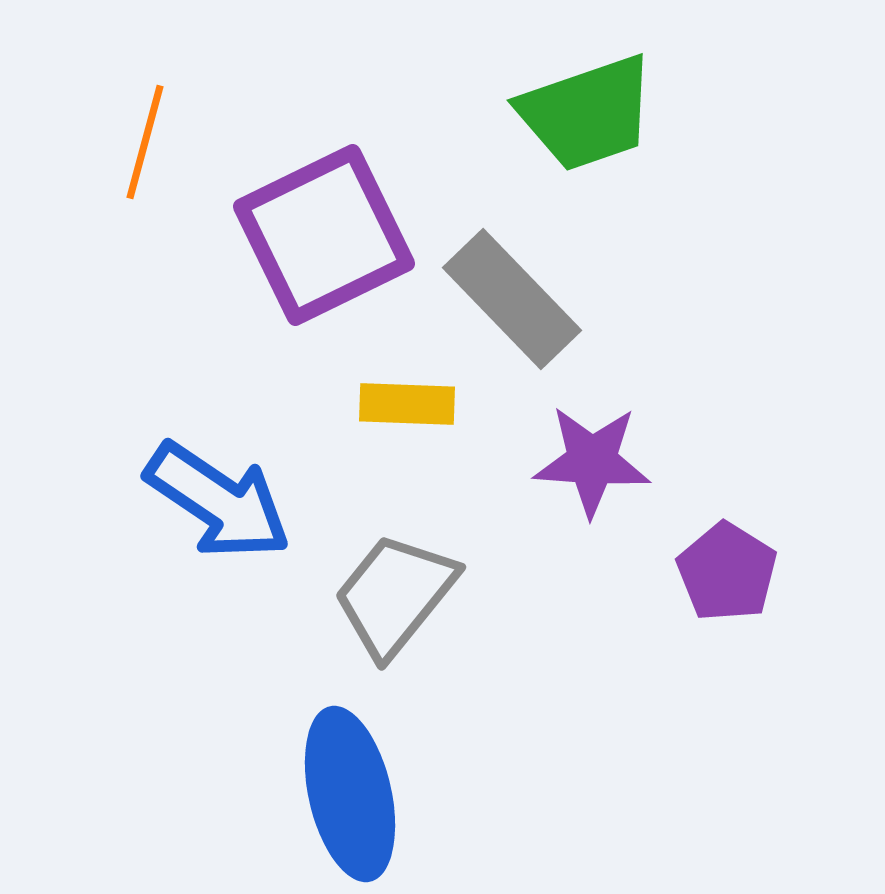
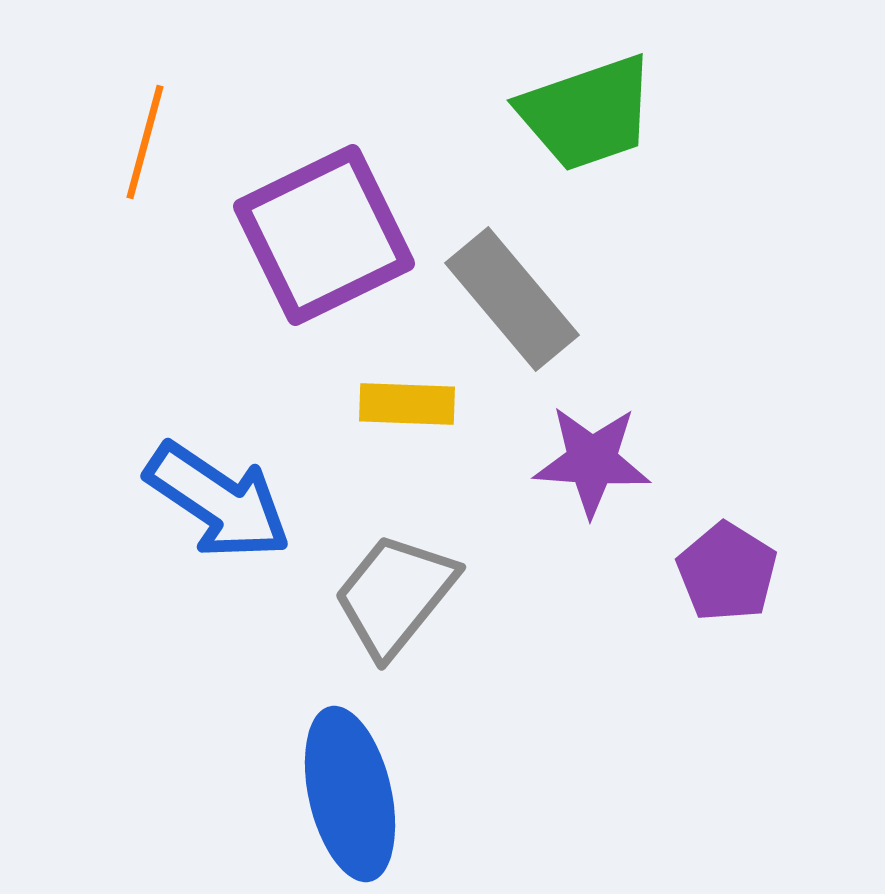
gray rectangle: rotated 4 degrees clockwise
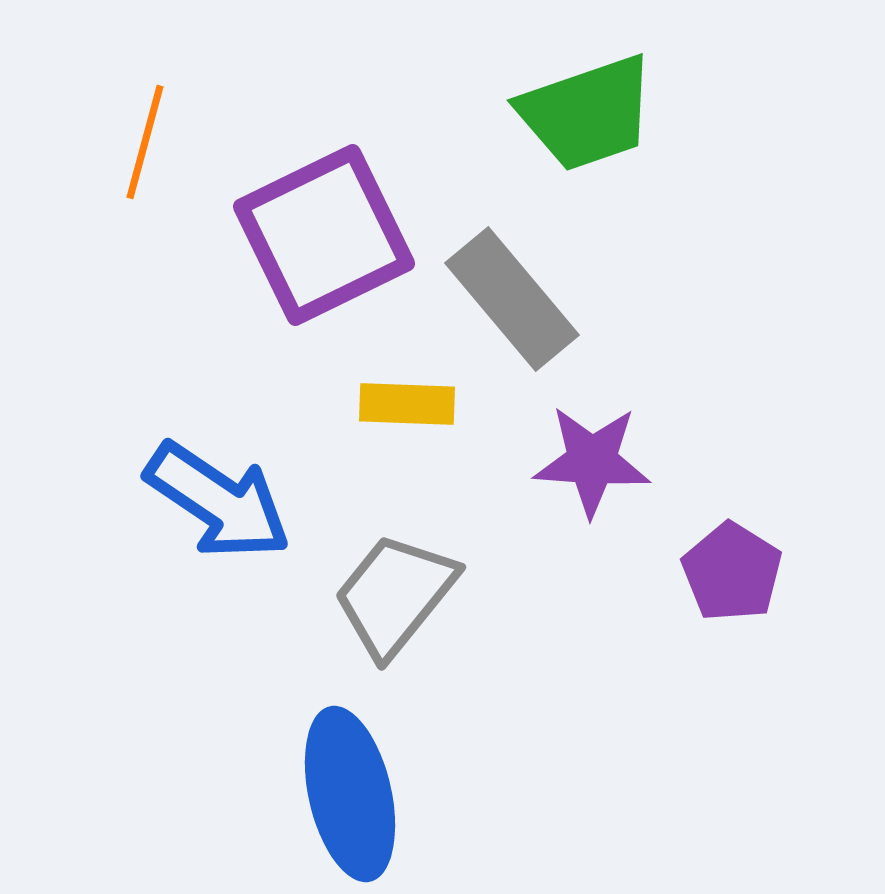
purple pentagon: moved 5 px right
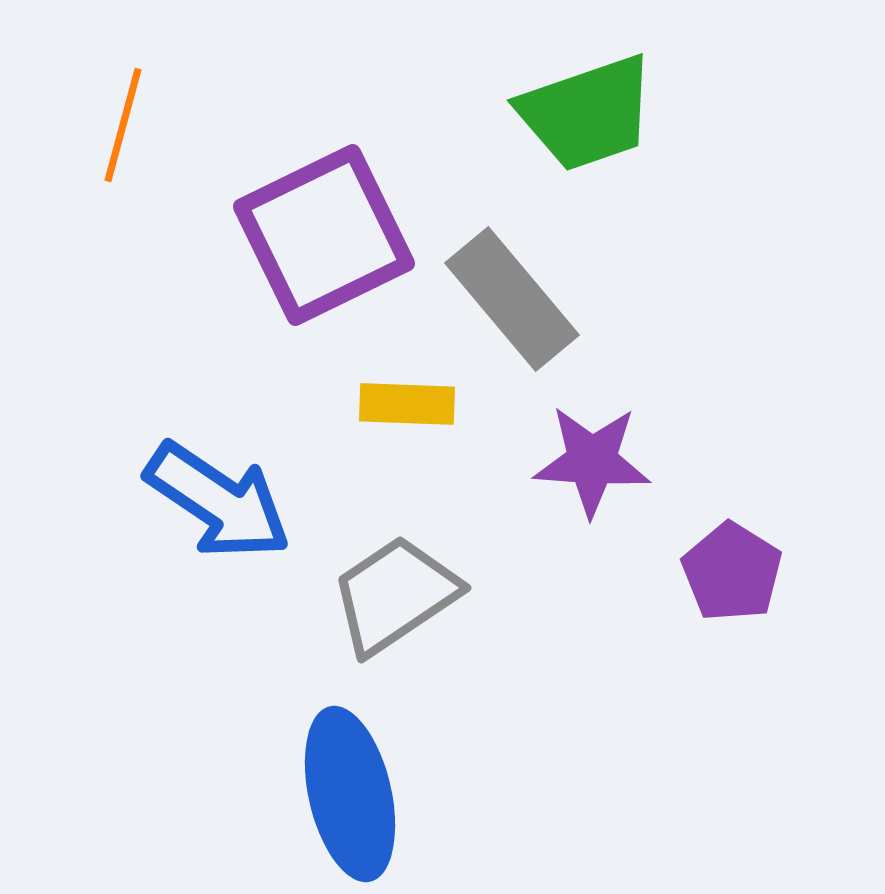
orange line: moved 22 px left, 17 px up
gray trapezoid: rotated 17 degrees clockwise
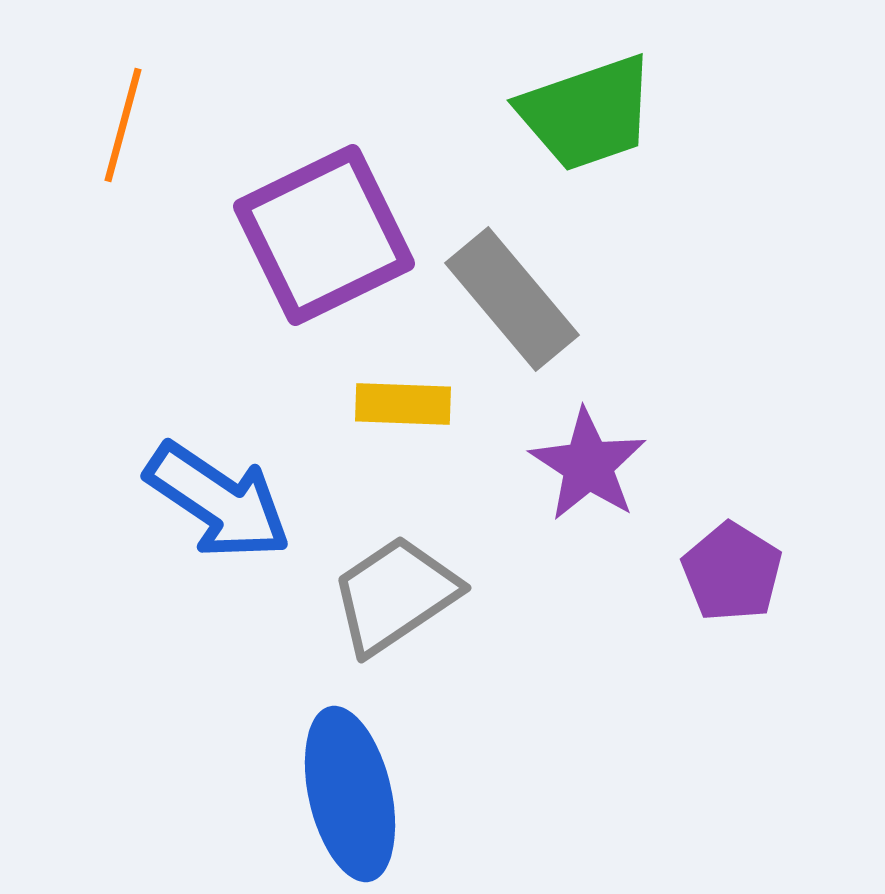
yellow rectangle: moved 4 px left
purple star: moved 4 px left, 4 px down; rotated 29 degrees clockwise
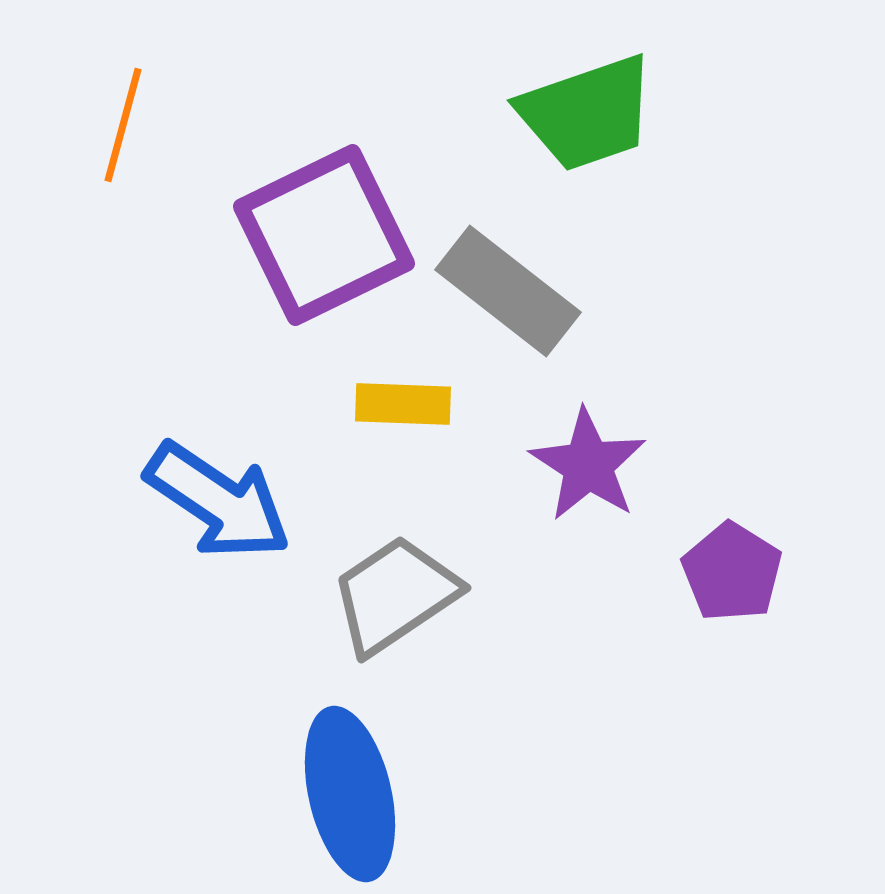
gray rectangle: moved 4 px left, 8 px up; rotated 12 degrees counterclockwise
